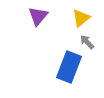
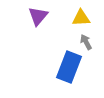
yellow triangle: rotated 36 degrees clockwise
gray arrow: moved 1 px left; rotated 14 degrees clockwise
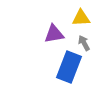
purple triangle: moved 16 px right, 18 px down; rotated 40 degrees clockwise
gray arrow: moved 2 px left, 1 px down
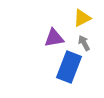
yellow triangle: moved 1 px right; rotated 24 degrees counterclockwise
purple triangle: moved 4 px down
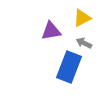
purple triangle: moved 3 px left, 7 px up
gray arrow: rotated 35 degrees counterclockwise
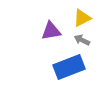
gray arrow: moved 2 px left, 3 px up
blue rectangle: rotated 48 degrees clockwise
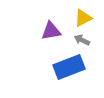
yellow triangle: moved 1 px right
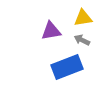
yellow triangle: rotated 18 degrees clockwise
blue rectangle: moved 2 px left
